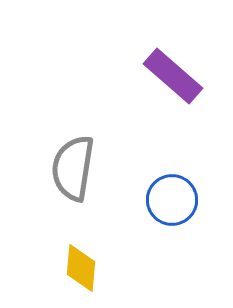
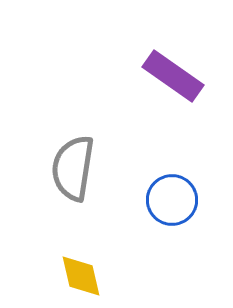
purple rectangle: rotated 6 degrees counterclockwise
yellow diamond: moved 8 px down; rotated 18 degrees counterclockwise
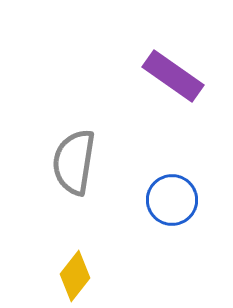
gray semicircle: moved 1 px right, 6 px up
yellow diamond: moved 6 px left; rotated 51 degrees clockwise
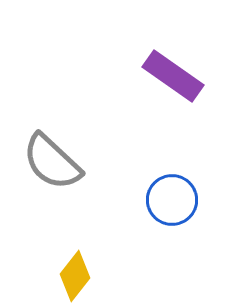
gray semicircle: moved 22 px left; rotated 56 degrees counterclockwise
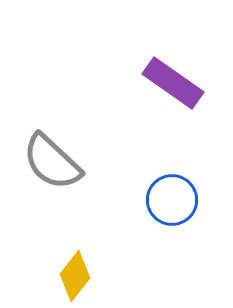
purple rectangle: moved 7 px down
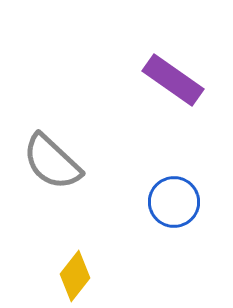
purple rectangle: moved 3 px up
blue circle: moved 2 px right, 2 px down
